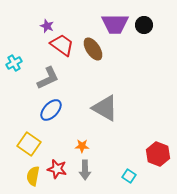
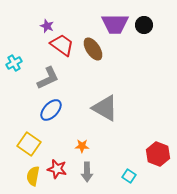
gray arrow: moved 2 px right, 2 px down
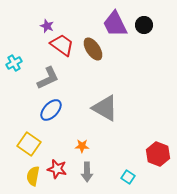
purple trapezoid: rotated 64 degrees clockwise
cyan square: moved 1 px left, 1 px down
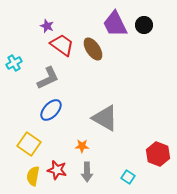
gray triangle: moved 10 px down
red star: moved 1 px down
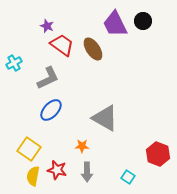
black circle: moved 1 px left, 4 px up
yellow square: moved 5 px down
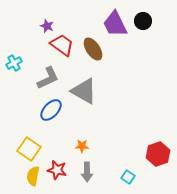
gray triangle: moved 21 px left, 27 px up
red hexagon: rotated 20 degrees clockwise
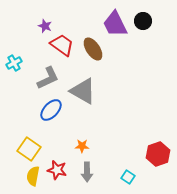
purple star: moved 2 px left
gray triangle: moved 1 px left
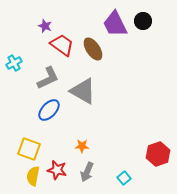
blue ellipse: moved 2 px left
yellow square: rotated 15 degrees counterclockwise
gray arrow: rotated 24 degrees clockwise
cyan square: moved 4 px left, 1 px down; rotated 16 degrees clockwise
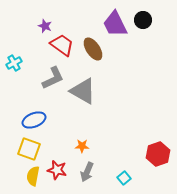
black circle: moved 1 px up
gray L-shape: moved 5 px right
blue ellipse: moved 15 px left, 10 px down; rotated 25 degrees clockwise
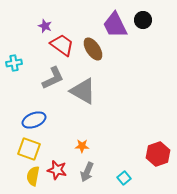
purple trapezoid: moved 1 px down
cyan cross: rotated 21 degrees clockwise
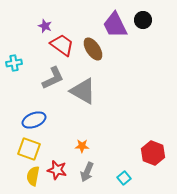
red hexagon: moved 5 px left, 1 px up; rotated 20 degrees counterclockwise
